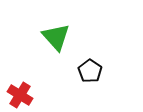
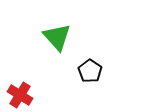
green triangle: moved 1 px right
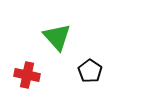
red cross: moved 7 px right, 20 px up; rotated 20 degrees counterclockwise
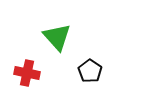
red cross: moved 2 px up
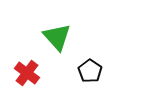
red cross: rotated 25 degrees clockwise
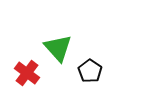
green triangle: moved 1 px right, 11 px down
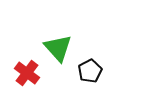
black pentagon: rotated 10 degrees clockwise
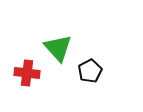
red cross: rotated 30 degrees counterclockwise
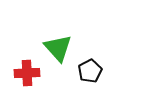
red cross: rotated 10 degrees counterclockwise
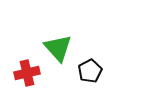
red cross: rotated 10 degrees counterclockwise
